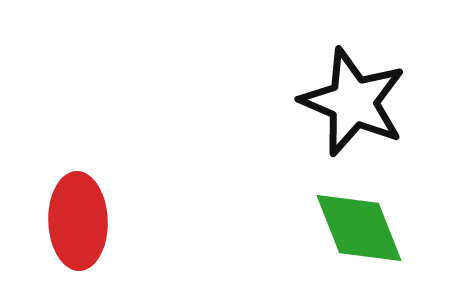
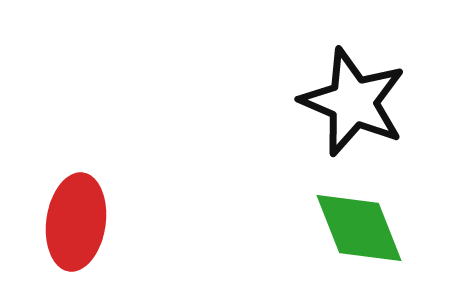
red ellipse: moved 2 px left, 1 px down; rotated 10 degrees clockwise
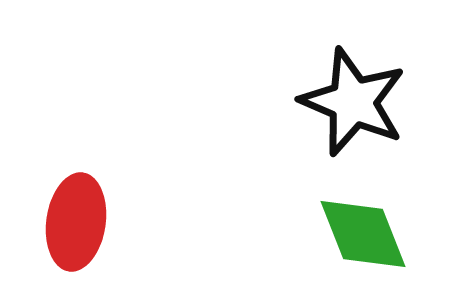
green diamond: moved 4 px right, 6 px down
